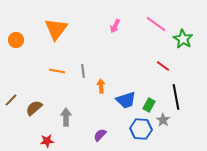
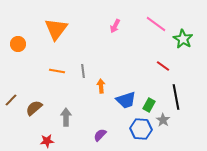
orange circle: moved 2 px right, 4 px down
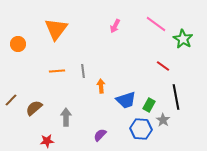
orange line: rotated 14 degrees counterclockwise
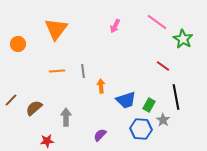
pink line: moved 1 px right, 2 px up
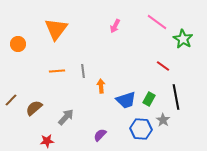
green rectangle: moved 6 px up
gray arrow: rotated 42 degrees clockwise
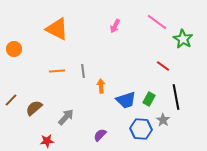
orange triangle: moved 1 px right; rotated 40 degrees counterclockwise
orange circle: moved 4 px left, 5 px down
